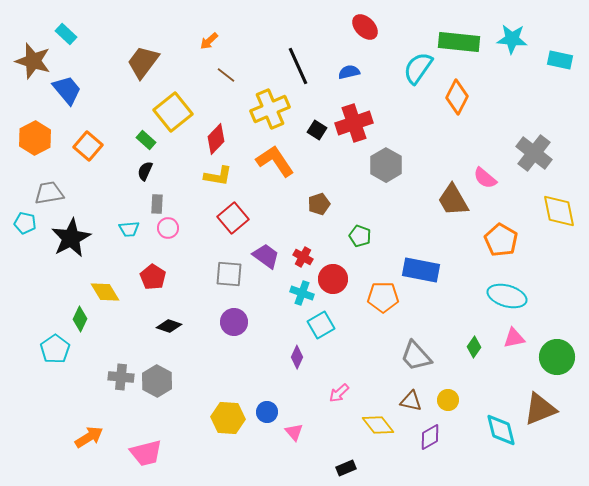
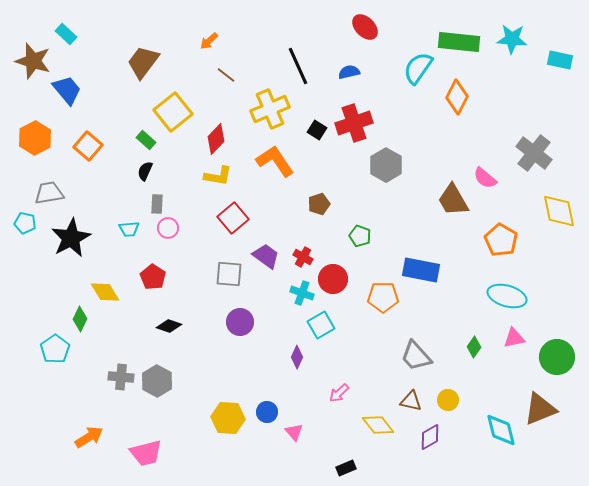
purple circle at (234, 322): moved 6 px right
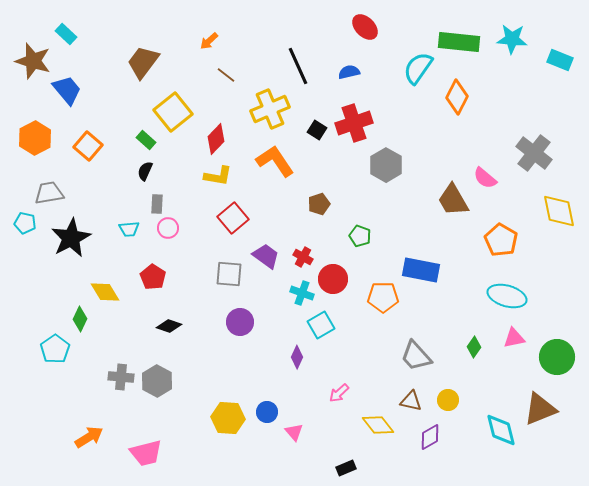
cyan rectangle at (560, 60): rotated 10 degrees clockwise
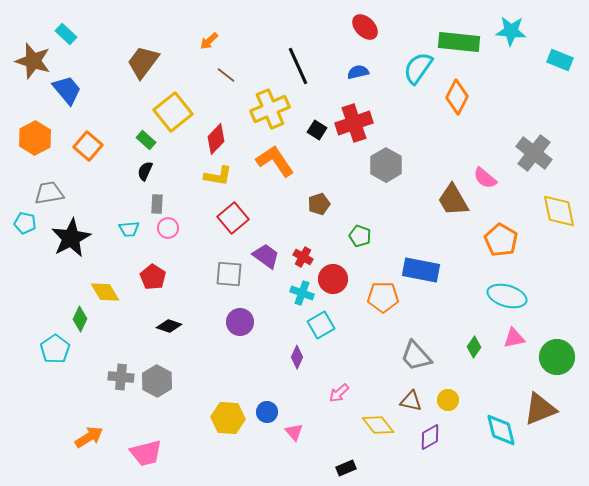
cyan star at (512, 39): moved 1 px left, 8 px up
blue semicircle at (349, 72): moved 9 px right
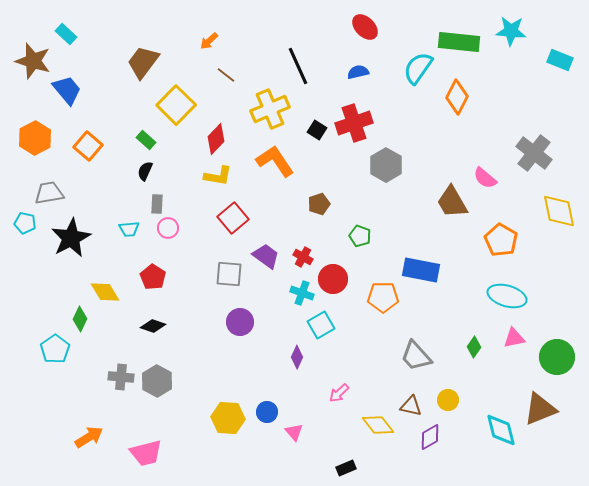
yellow square at (173, 112): moved 3 px right, 7 px up; rotated 6 degrees counterclockwise
brown trapezoid at (453, 200): moved 1 px left, 2 px down
black diamond at (169, 326): moved 16 px left
brown triangle at (411, 401): moved 5 px down
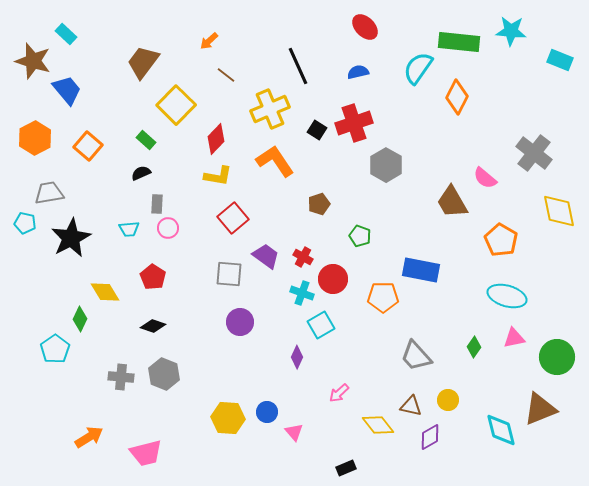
black semicircle at (145, 171): moved 4 px left, 2 px down; rotated 42 degrees clockwise
gray hexagon at (157, 381): moved 7 px right, 7 px up; rotated 8 degrees counterclockwise
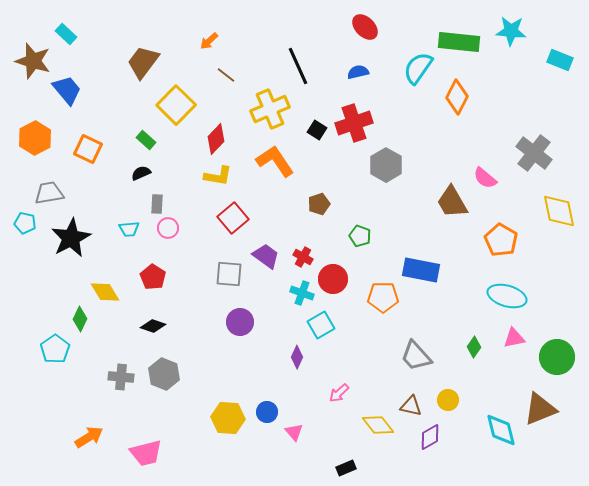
orange square at (88, 146): moved 3 px down; rotated 16 degrees counterclockwise
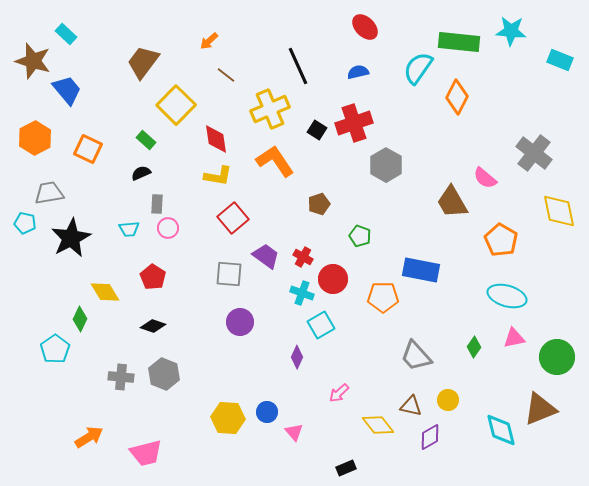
red diamond at (216, 139): rotated 52 degrees counterclockwise
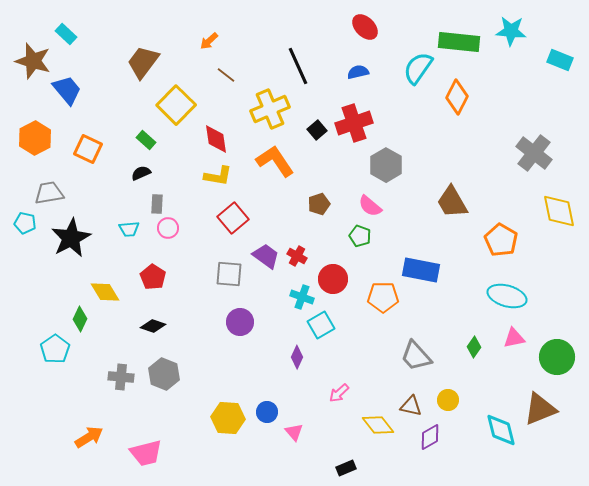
black square at (317, 130): rotated 18 degrees clockwise
pink semicircle at (485, 178): moved 115 px left, 28 px down
red cross at (303, 257): moved 6 px left, 1 px up
cyan cross at (302, 293): moved 4 px down
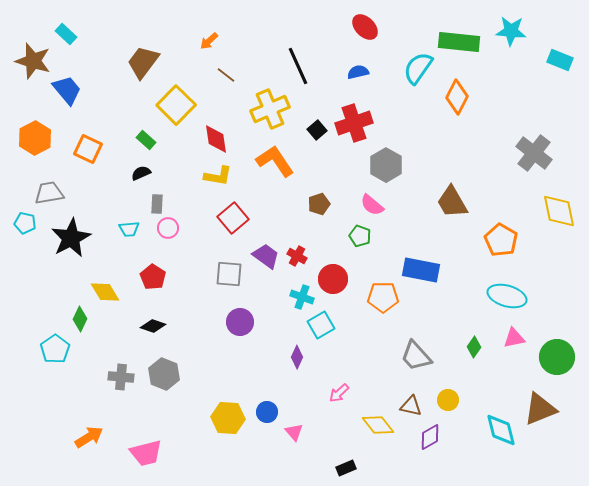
pink semicircle at (370, 206): moved 2 px right, 1 px up
